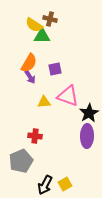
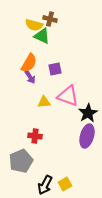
yellow semicircle: rotated 18 degrees counterclockwise
green triangle: rotated 24 degrees clockwise
black star: moved 1 px left
purple ellipse: rotated 15 degrees clockwise
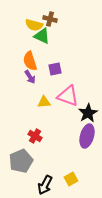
orange semicircle: moved 1 px right, 2 px up; rotated 132 degrees clockwise
red cross: rotated 24 degrees clockwise
yellow square: moved 6 px right, 5 px up
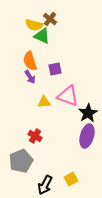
brown cross: rotated 24 degrees clockwise
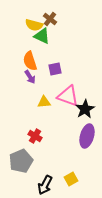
black star: moved 3 px left, 4 px up
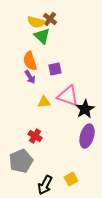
yellow semicircle: moved 2 px right, 3 px up
green triangle: rotated 18 degrees clockwise
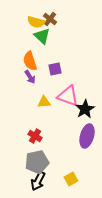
gray pentagon: moved 16 px right, 1 px down; rotated 10 degrees clockwise
black arrow: moved 7 px left, 4 px up
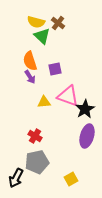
brown cross: moved 8 px right, 4 px down
black arrow: moved 22 px left, 3 px up
